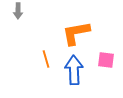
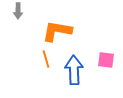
orange L-shape: moved 19 px left, 2 px up; rotated 20 degrees clockwise
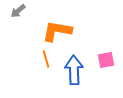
gray arrow: rotated 49 degrees clockwise
pink square: rotated 18 degrees counterclockwise
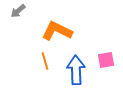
orange L-shape: rotated 16 degrees clockwise
orange line: moved 1 px left, 2 px down
blue arrow: moved 2 px right
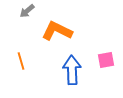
gray arrow: moved 9 px right
orange line: moved 24 px left
blue arrow: moved 4 px left
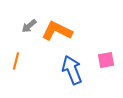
gray arrow: moved 2 px right, 15 px down
orange line: moved 5 px left; rotated 30 degrees clockwise
blue arrow: rotated 20 degrees counterclockwise
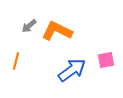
blue arrow: rotated 76 degrees clockwise
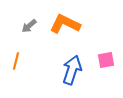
orange L-shape: moved 8 px right, 7 px up
blue arrow: rotated 36 degrees counterclockwise
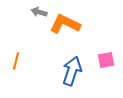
gray arrow: moved 10 px right, 14 px up; rotated 56 degrees clockwise
blue arrow: moved 1 px down
